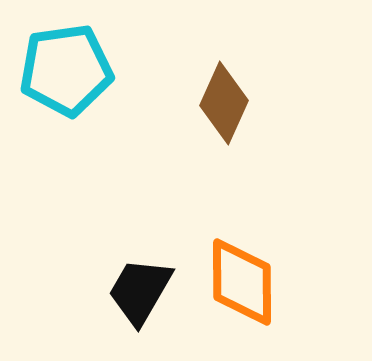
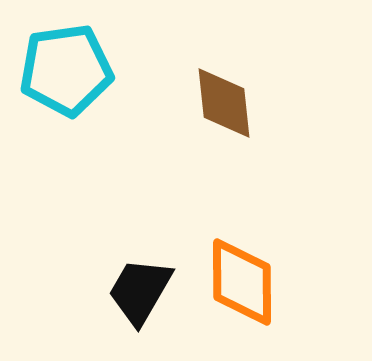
brown diamond: rotated 30 degrees counterclockwise
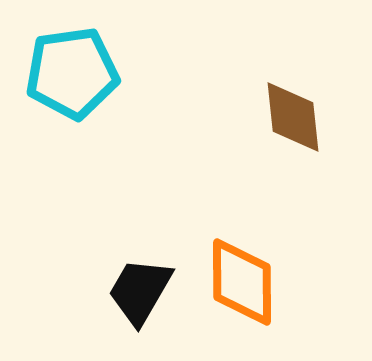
cyan pentagon: moved 6 px right, 3 px down
brown diamond: moved 69 px right, 14 px down
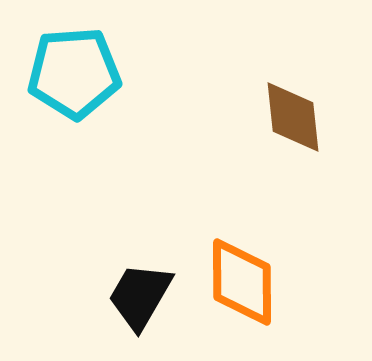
cyan pentagon: moved 2 px right; rotated 4 degrees clockwise
black trapezoid: moved 5 px down
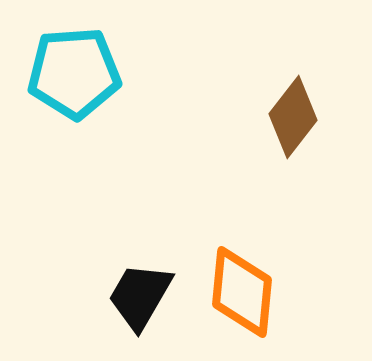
brown diamond: rotated 44 degrees clockwise
orange diamond: moved 10 px down; rotated 6 degrees clockwise
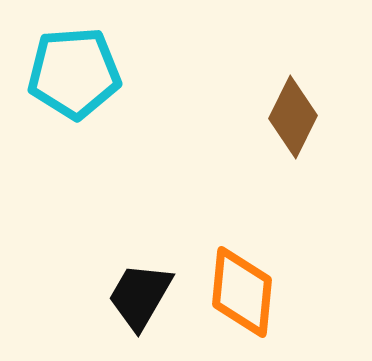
brown diamond: rotated 12 degrees counterclockwise
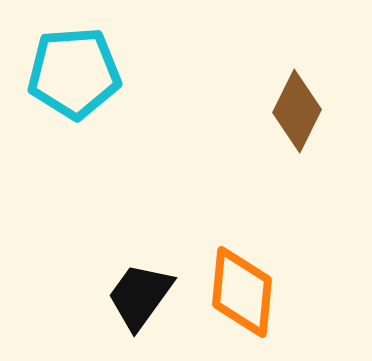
brown diamond: moved 4 px right, 6 px up
black trapezoid: rotated 6 degrees clockwise
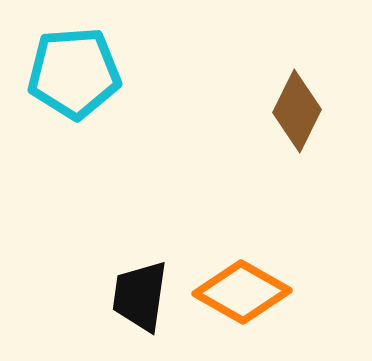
orange diamond: rotated 66 degrees counterclockwise
black trapezoid: rotated 28 degrees counterclockwise
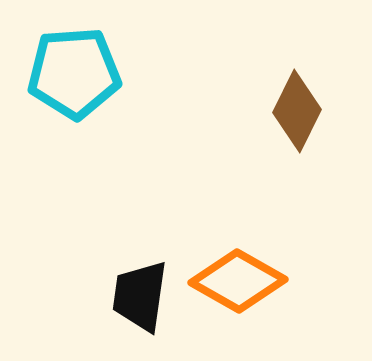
orange diamond: moved 4 px left, 11 px up
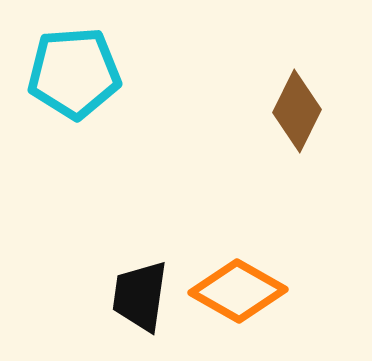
orange diamond: moved 10 px down
